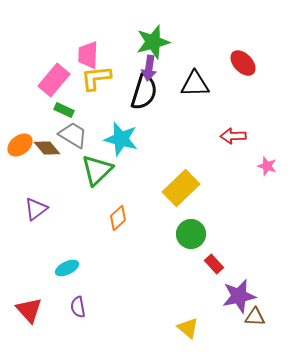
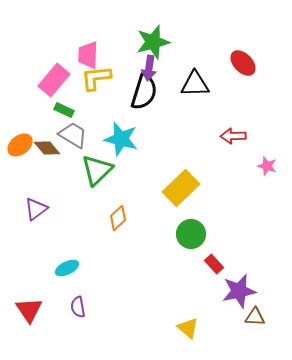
purple star: moved 5 px up
red triangle: rotated 8 degrees clockwise
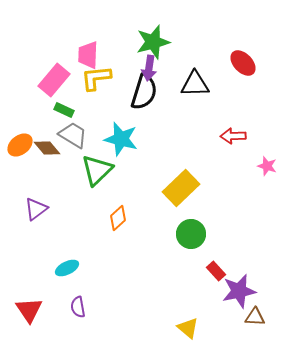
red rectangle: moved 2 px right, 7 px down
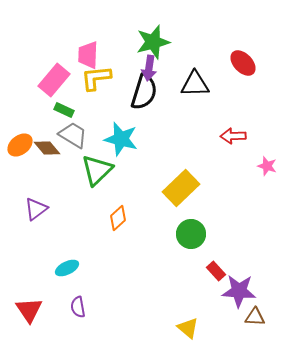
purple star: rotated 16 degrees clockwise
